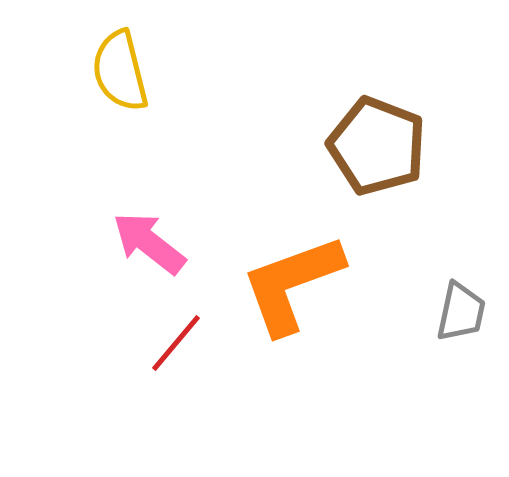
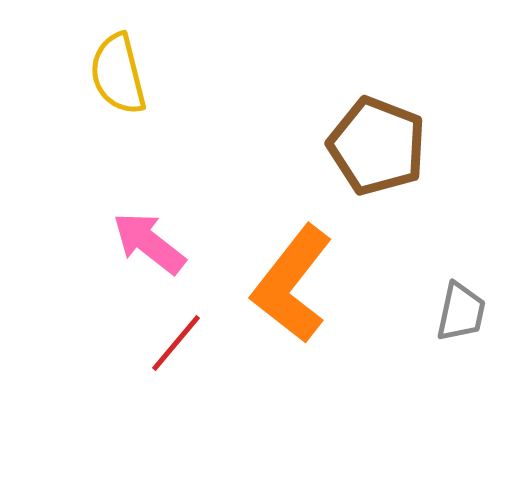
yellow semicircle: moved 2 px left, 3 px down
orange L-shape: rotated 32 degrees counterclockwise
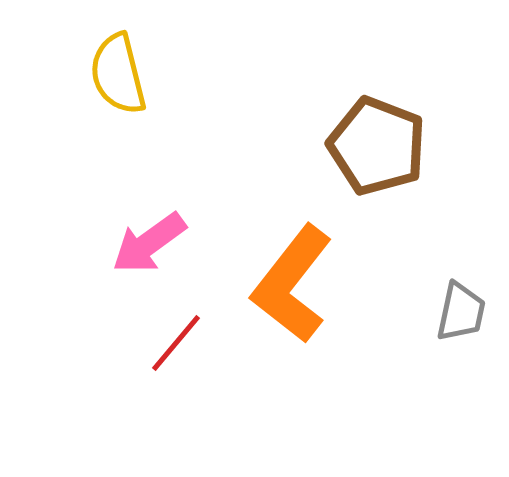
pink arrow: rotated 74 degrees counterclockwise
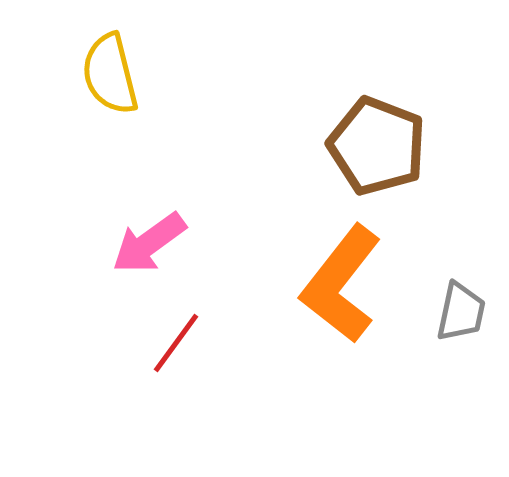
yellow semicircle: moved 8 px left
orange L-shape: moved 49 px right
red line: rotated 4 degrees counterclockwise
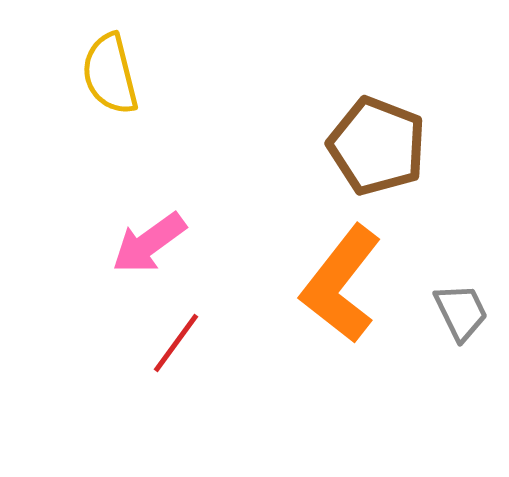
gray trapezoid: rotated 38 degrees counterclockwise
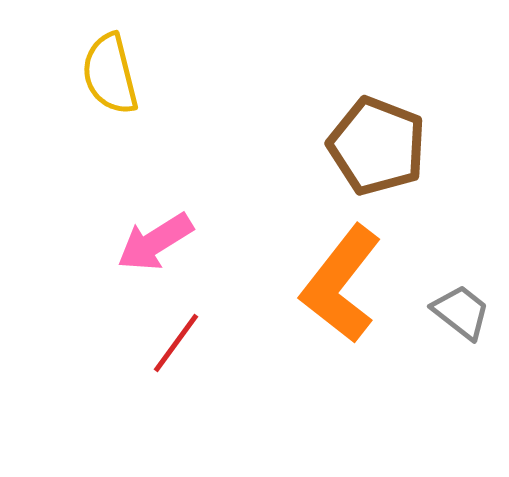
pink arrow: moved 6 px right, 1 px up; rotated 4 degrees clockwise
gray trapezoid: rotated 26 degrees counterclockwise
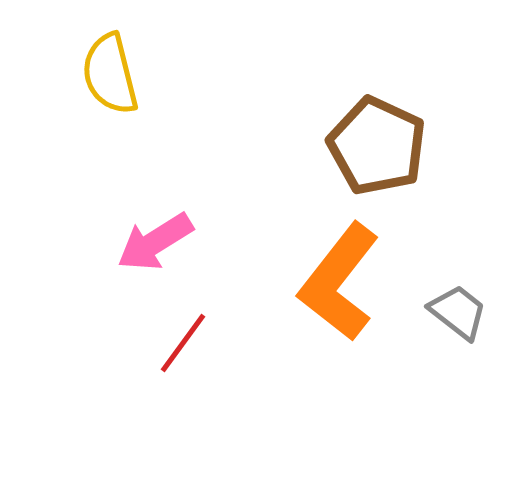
brown pentagon: rotated 4 degrees clockwise
orange L-shape: moved 2 px left, 2 px up
gray trapezoid: moved 3 px left
red line: moved 7 px right
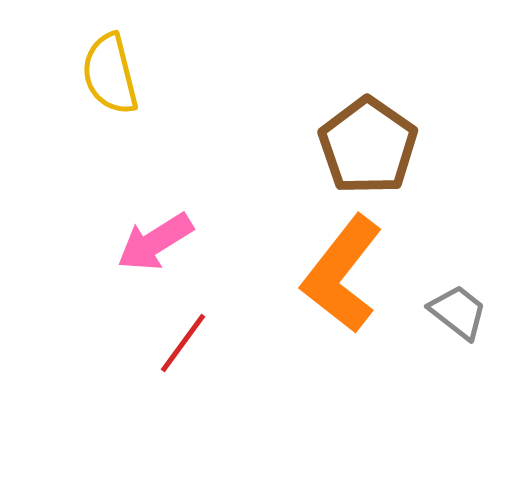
brown pentagon: moved 9 px left; rotated 10 degrees clockwise
orange L-shape: moved 3 px right, 8 px up
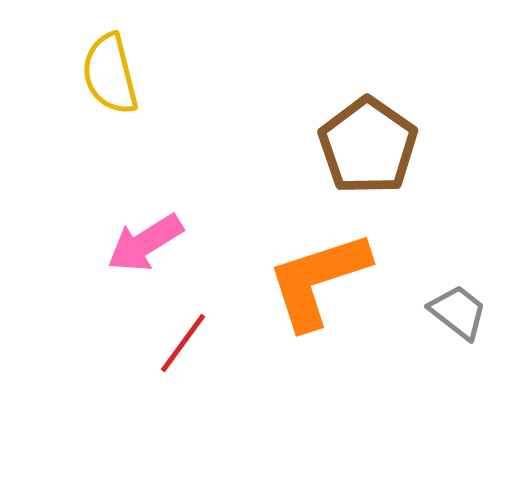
pink arrow: moved 10 px left, 1 px down
orange L-shape: moved 24 px left, 6 px down; rotated 34 degrees clockwise
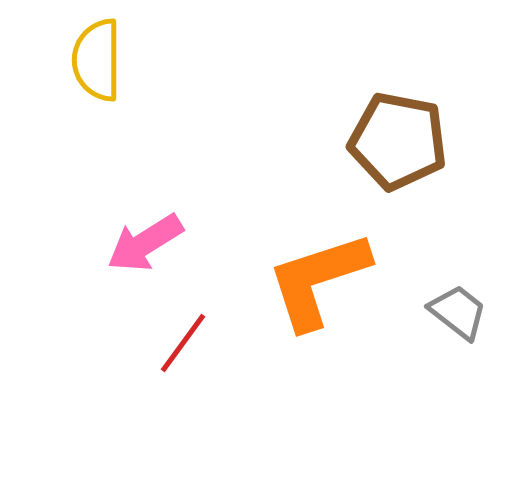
yellow semicircle: moved 13 px left, 14 px up; rotated 14 degrees clockwise
brown pentagon: moved 30 px right, 5 px up; rotated 24 degrees counterclockwise
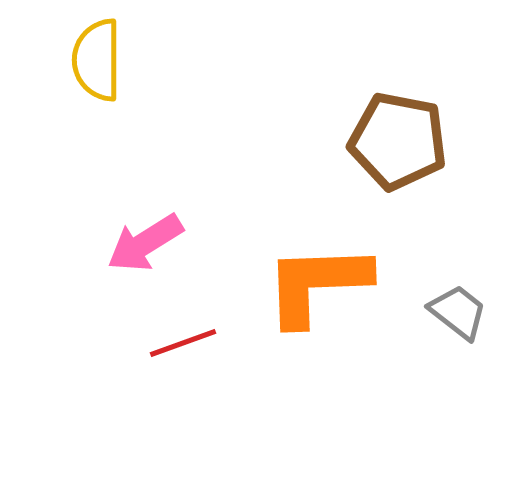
orange L-shape: moved 1 px left, 4 px down; rotated 16 degrees clockwise
red line: rotated 34 degrees clockwise
